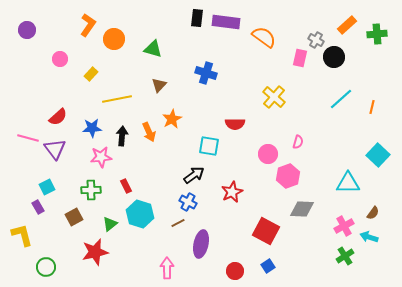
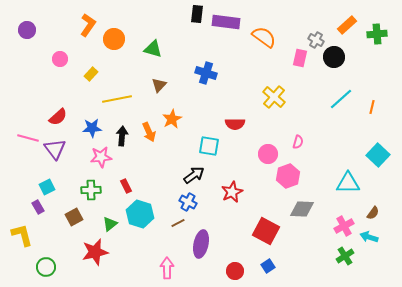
black rectangle at (197, 18): moved 4 px up
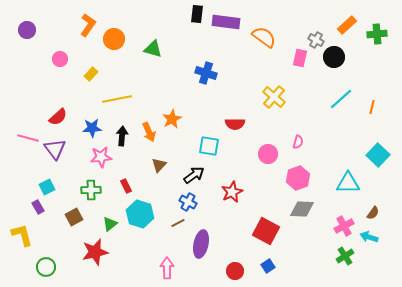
brown triangle at (159, 85): moved 80 px down
pink hexagon at (288, 176): moved 10 px right, 2 px down
